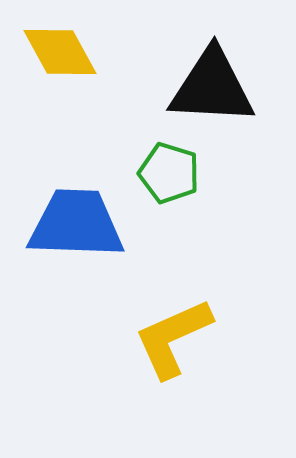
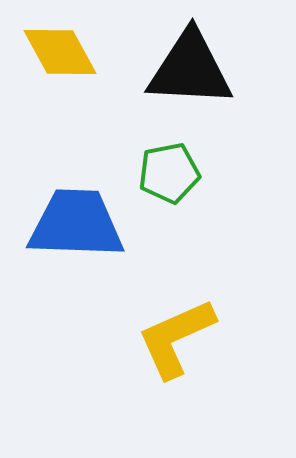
black triangle: moved 22 px left, 18 px up
green pentagon: rotated 28 degrees counterclockwise
yellow L-shape: moved 3 px right
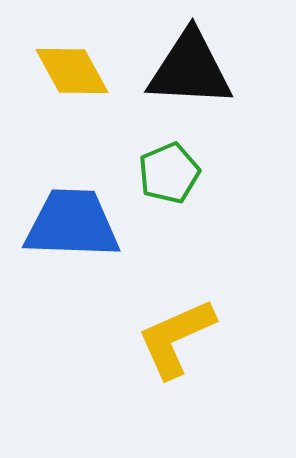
yellow diamond: moved 12 px right, 19 px down
green pentagon: rotated 12 degrees counterclockwise
blue trapezoid: moved 4 px left
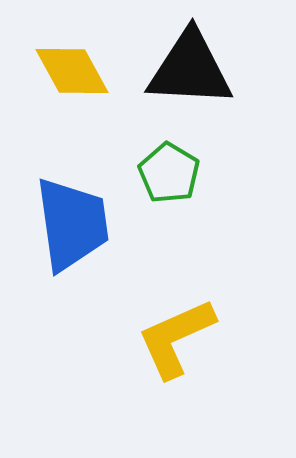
green pentagon: rotated 18 degrees counterclockwise
blue trapezoid: rotated 80 degrees clockwise
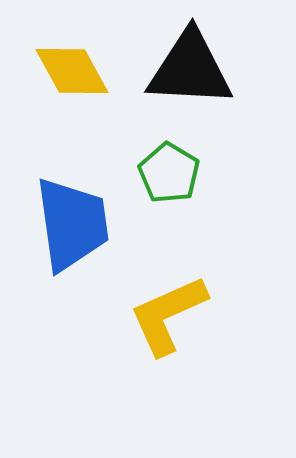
yellow L-shape: moved 8 px left, 23 px up
